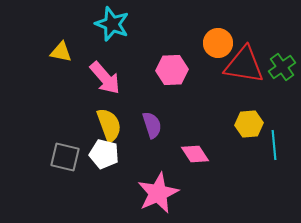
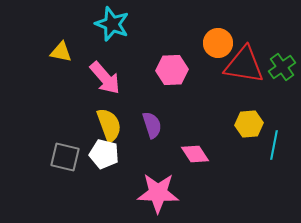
cyan line: rotated 16 degrees clockwise
pink star: rotated 27 degrees clockwise
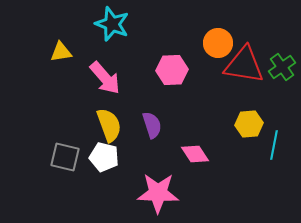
yellow triangle: rotated 20 degrees counterclockwise
white pentagon: moved 3 px down
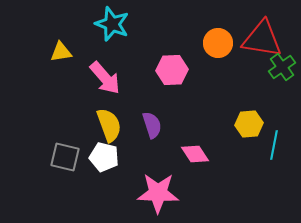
red triangle: moved 18 px right, 26 px up
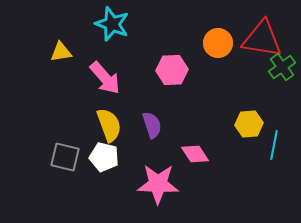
pink star: moved 9 px up
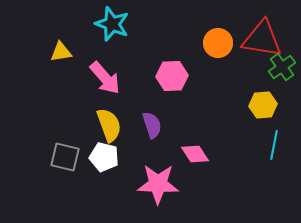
pink hexagon: moved 6 px down
yellow hexagon: moved 14 px right, 19 px up
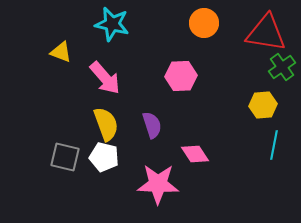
cyan star: rotated 8 degrees counterclockwise
red triangle: moved 4 px right, 6 px up
orange circle: moved 14 px left, 20 px up
yellow triangle: rotated 30 degrees clockwise
pink hexagon: moved 9 px right
yellow semicircle: moved 3 px left, 1 px up
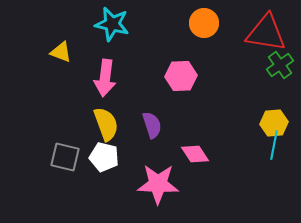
green cross: moved 2 px left, 2 px up
pink arrow: rotated 48 degrees clockwise
yellow hexagon: moved 11 px right, 18 px down
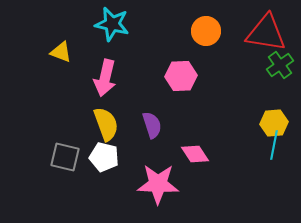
orange circle: moved 2 px right, 8 px down
pink arrow: rotated 6 degrees clockwise
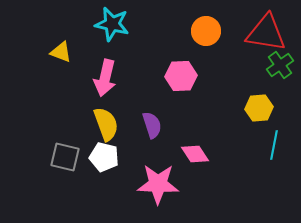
yellow hexagon: moved 15 px left, 15 px up
